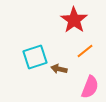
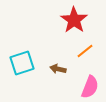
cyan square: moved 13 px left, 6 px down
brown arrow: moved 1 px left
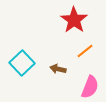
cyan square: rotated 25 degrees counterclockwise
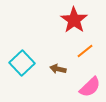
pink semicircle: rotated 25 degrees clockwise
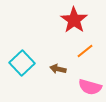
pink semicircle: rotated 60 degrees clockwise
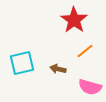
cyan square: rotated 30 degrees clockwise
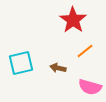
red star: moved 1 px left
cyan square: moved 1 px left
brown arrow: moved 1 px up
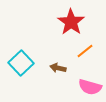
red star: moved 2 px left, 2 px down
cyan square: rotated 30 degrees counterclockwise
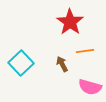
red star: moved 1 px left
orange line: rotated 30 degrees clockwise
brown arrow: moved 4 px right, 4 px up; rotated 49 degrees clockwise
